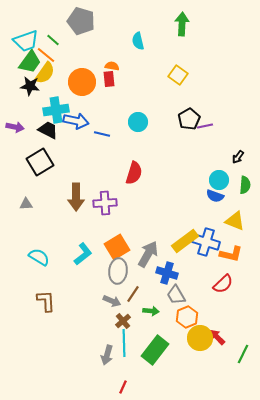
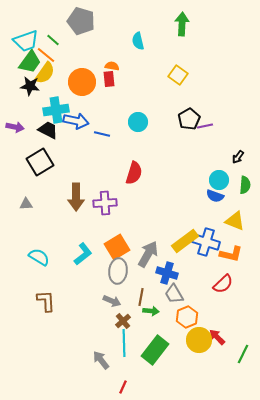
brown line at (133, 294): moved 8 px right, 3 px down; rotated 24 degrees counterclockwise
gray trapezoid at (176, 295): moved 2 px left, 1 px up
yellow circle at (200, 338): moved 1 px left, 2 px down
gray arrow at (107, 355): moved 6 px left, 5 px down; rotated 126 degrees clockwise
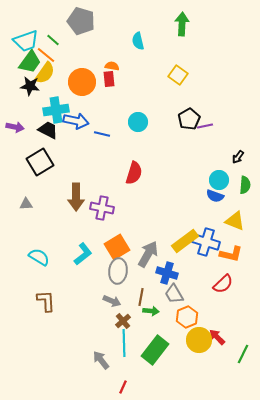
purple cross at (105, 203): moved 3 px left, 5 px down; rotated 15 degrees clockwise
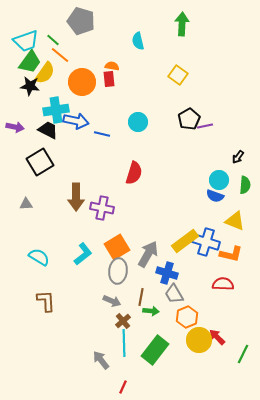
orange line at (46, 55): moved 14 px right
red semicircle at (223, 284): rotated 135 degrees counterclockwise
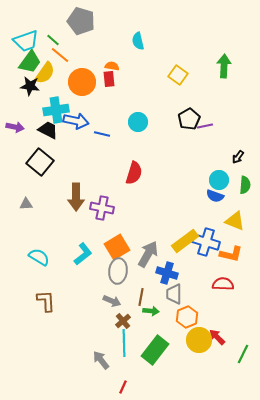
green arrow at (182, 24): moved 42 px right, 42 px down
black square at (40, 162): rotated 20 degrees counterclockwise
gray trapezoid at (174, 294): rotated 30 degrees clockwise
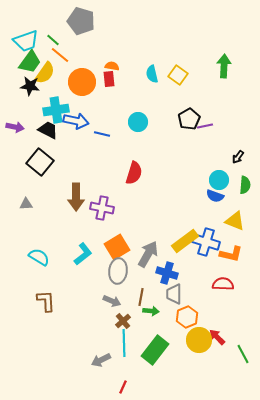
cyan semicircle at (138, 41): moved 14 px right, 33 px down
green line at (243, 354): rotated 54 degrees counterclockwise
gray arrow at (101, 360): rotated 78 degrees counterclockwise
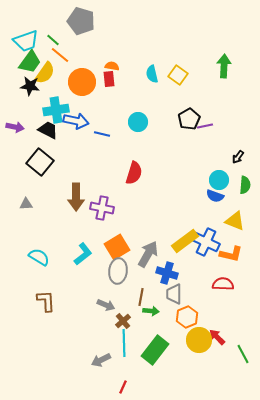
blue cross at (206, 242): rotated 8 degrees clockwise
gray arrow at (112, 301): moved 6 px left, 4 px down
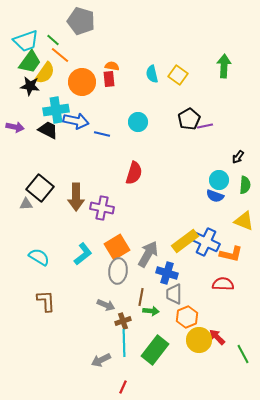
black square at (40, 162): moved 26 px down
yellow triangle at (235, 221): moved 9 px right
brown cross at (123, 321): rotated 21 degrees clockwise
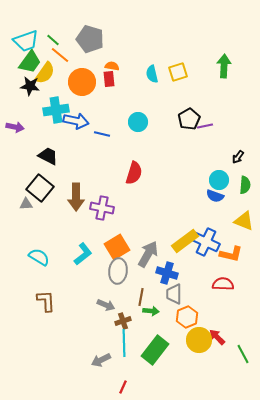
gray pentagon at (81, 21): moved 9 px right, 18 px down
yellow square at (178, 75): moved 3 px up; rotated 36 degrees clockwise
black trapezoid at (48, 130): moved 26 px down
